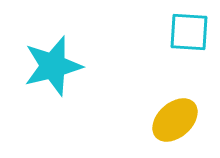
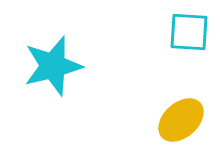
yellow ellipse: moved 6 px right
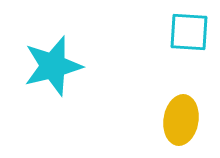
yellow ellipse: rotated 39 degrees counterclockwise
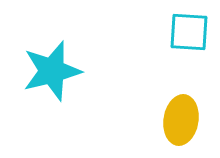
cyan star: moved 1 px left, 5 px down
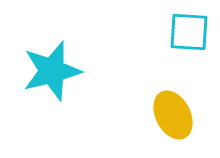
yellow ellipse: moved 8 px left, 5 px up; rotated 36 degrees counterclockwise
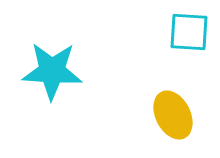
cyan star: rotated 18 degrees clockwise
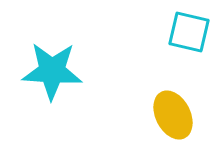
cyan square: rotated 9 degrees clockwise
